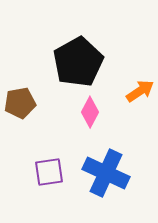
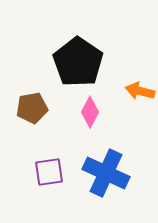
black pentagon: rotated 9 degrees counterclockwise
orange arrow: rotated 132 degrees counterclockwise
brown pentagon: moved 12 px right, 5 px down
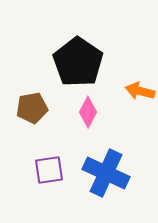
pink diamond: moved 2 px left
purple square: moved 2 px up
